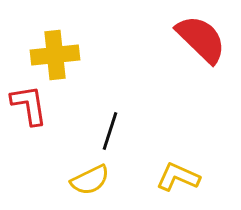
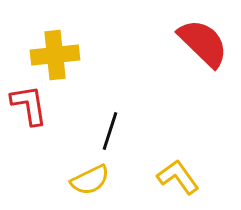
red semicircle: moved 2 px right, 4 px down
yellow L-shape: rotated 30 degrees clockwise
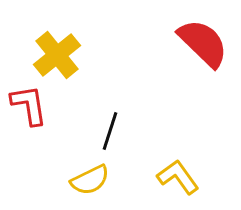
yellow cross: moved 2 px right; rotated 33 degrees counterclockwise
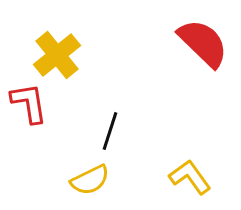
red L-shape: moved 2 px up
yellow L-shape: moved 12 px right
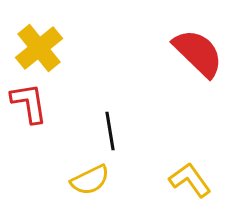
red semicircle: moved 5 px left, 10 px down
yellow cross: moved 18 px left, 7 px up
black line: rotated 27 degrees counterclockwise
yellow L-shape: moved 3 px down
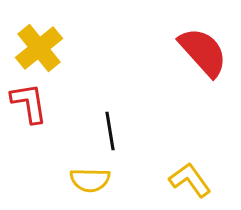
red semicircle: moved 5 px right, 1 px up; rotated 4 degrees clockwise
yellow semicircle: rotated 27 degrees clockwise
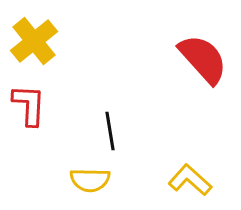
yellow cross: moved 5 px left, 7 px up
red semicircle: moved 7 px down
red L-shape: moved 2 px down; rotated 12 degrees clockwise
yellow L-shape: rotated 12 degrees counterclockwise
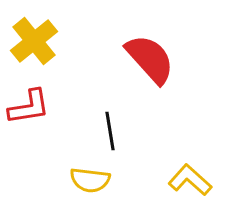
red semicircle: moved 53 px left
red L-shape: moved 2 px down; rotated 78 degrees clockwise
yellow semicircle: rotated 6 degrees clockwise
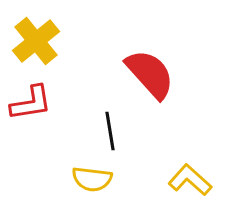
yellow cross: moved 2 px right
red semicircle: moved 15 px down
red L-shape: moved 2 px right, 4 px up
yellow semicircle: moved 2 px right, 1 px up
